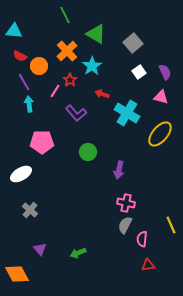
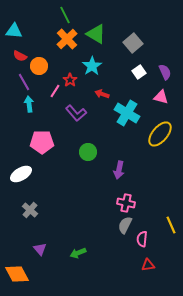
orange cross: moved 12 px up
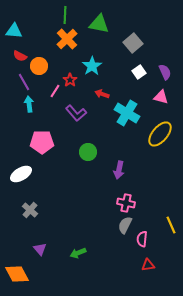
green line: rotated 30 degrees clockwise
green triangle: moved 3 px right, 10 px up; rotated 20 degrees counterclockwise
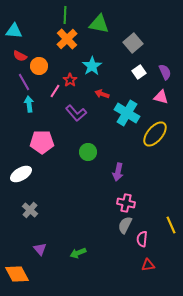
yellow ellipse: moved 5 px left
purple arrow: moved 1 px left, 2 px down
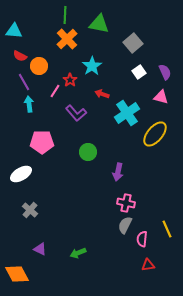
cyan cross: rotated 25 degrees clockwise
yellow line: moved 4 px left, 4 px down
purple triangle: rotated 24 degrees counterclockwise
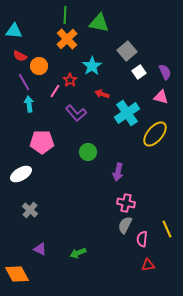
green triangle: moved 1 px up
gray square: moved 6 px left, 8 px down
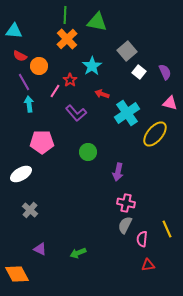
green triangle: moved 2 px left, 1 px up
white square: rotated 16 degrees counterclockwise
pink triangle: moved 9 px right, 6 px down
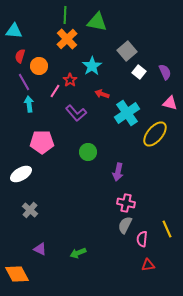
red semicircle: rotated 80 degrees clockwise
